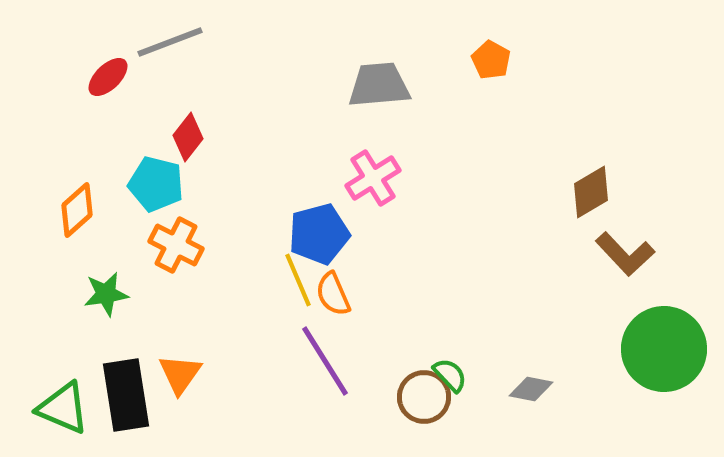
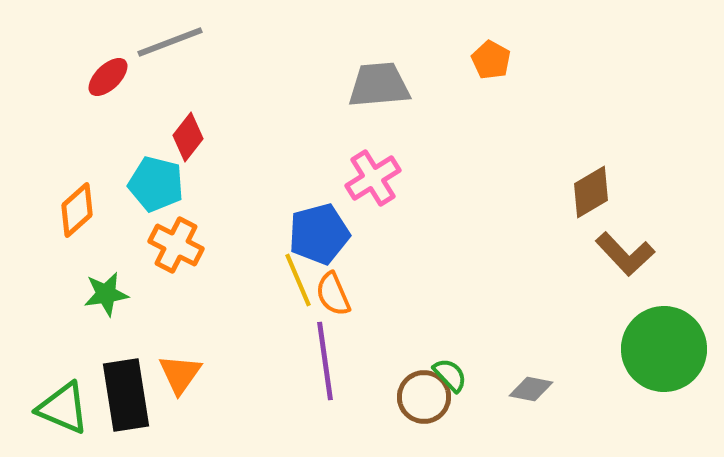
purple line: rotated 24 degrees clockwise
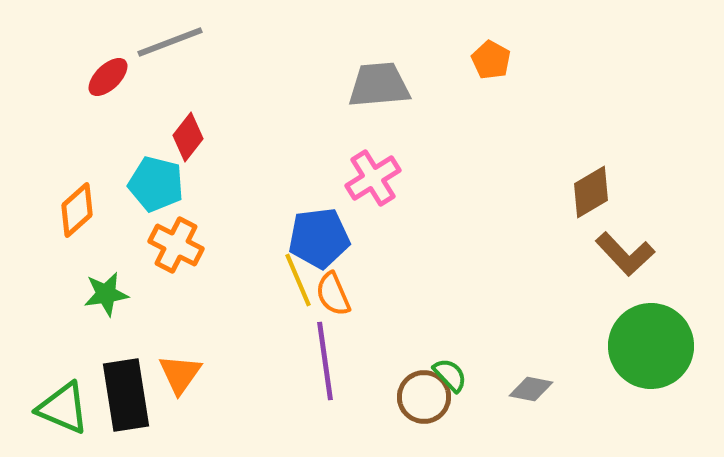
blue pentagon: moved 4 px down; rotated 8 degrees clockwise
green circle: moved 13 px left, 3 px up
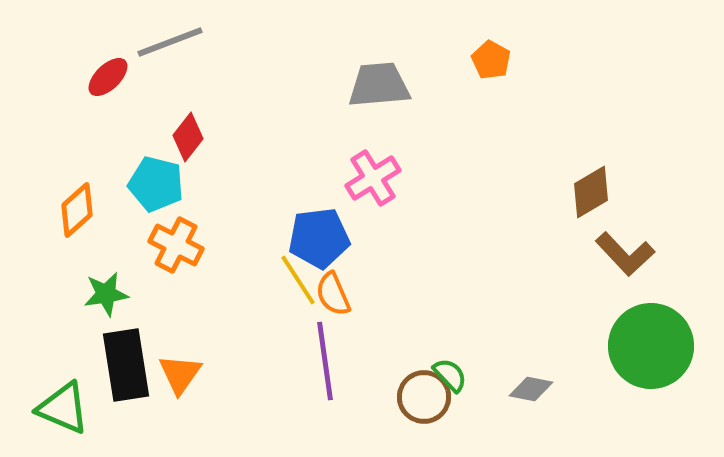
yellow line: rotated 10 degrees counterclockwise
black rectangle: moved 30 px up
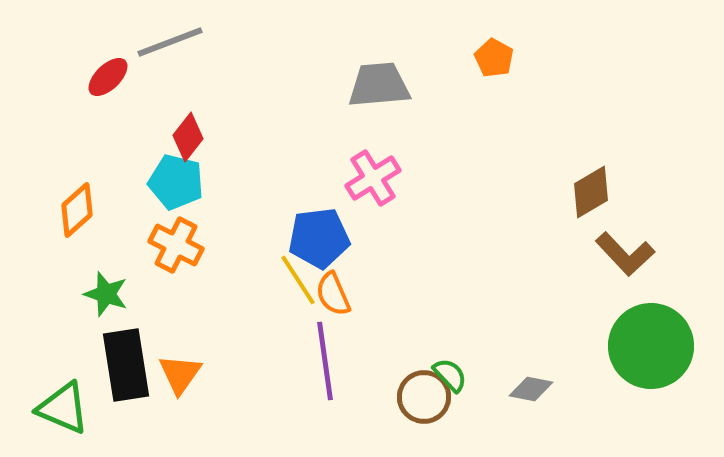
orange pentagon: moved 3 px right, 2 px up
cyan pentagon: moved 20 px right, 2 px up
green star: rotated 27 degrees clockwise
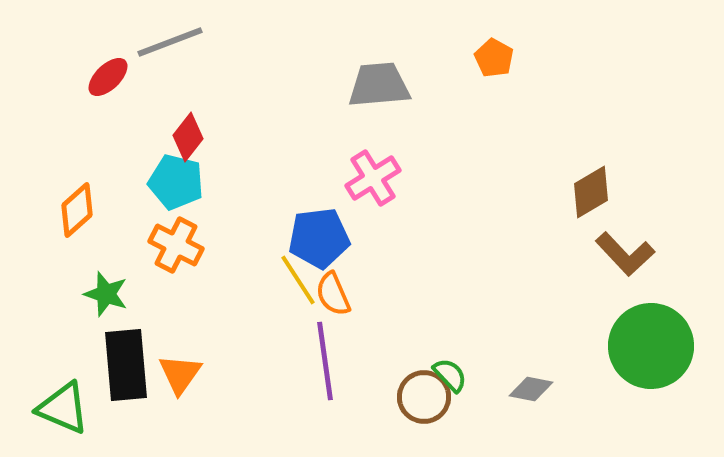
black rectangle: rotated 4 degrees clockwise
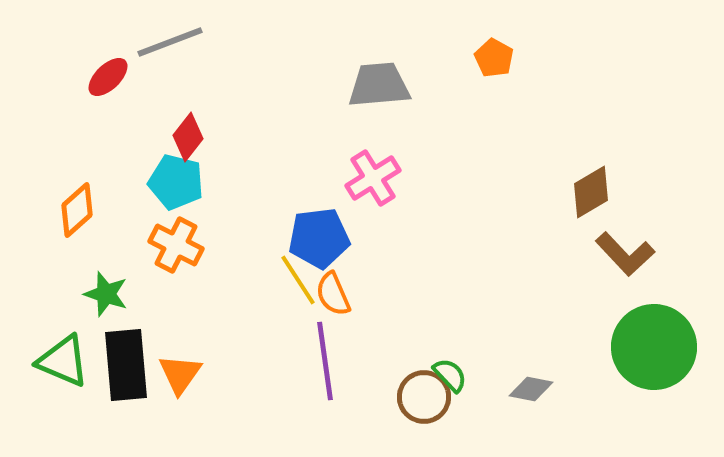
green circle: moved 3 px right, 1 px down
green triangle: moved 47 px up
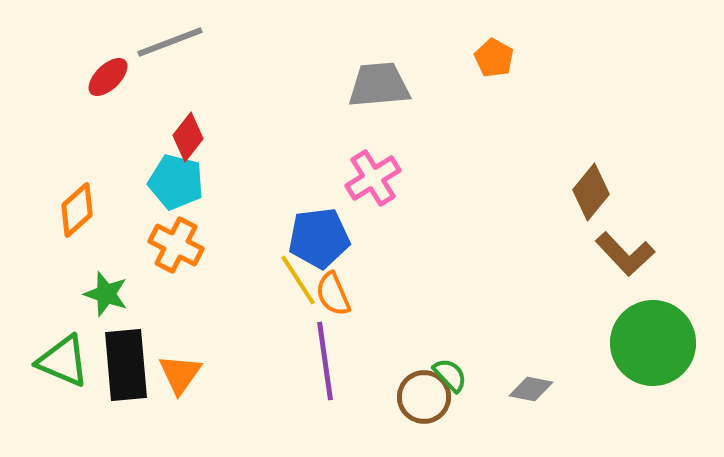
brown diamond: rotated 20 degrees counterclockwise
green circle: moved 1 px left, 4 px up
